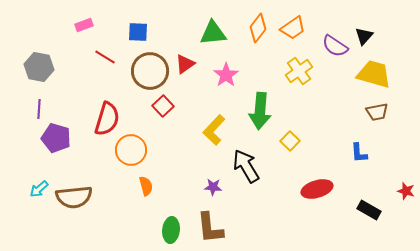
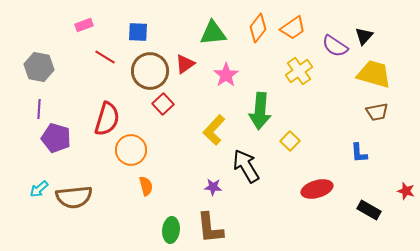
red square: moved 2 px up
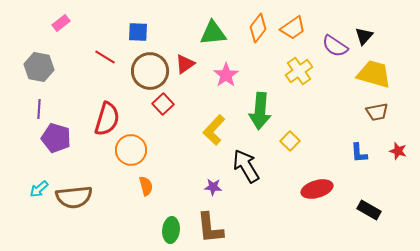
pink rectangle: moved 23 px left, 2 px up; rotated 18 degrees counterclockwise
red star: moved 8 px left, 40 px up
